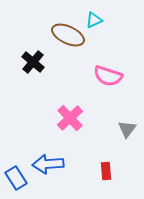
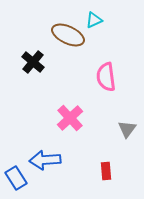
pink semicircle: moved 2 px left, 1 px down; rotated 64 degrees clockwise
blue arrow: moved 3 px left, 4 px up
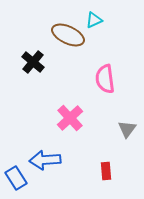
pink semicircle: moved 1 px left, 2 px down
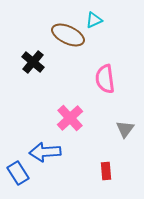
gray triangle: moved 2 px left
blue arrow: moved 8 px up
blue rectangle: moved 2 px right, 5 px up
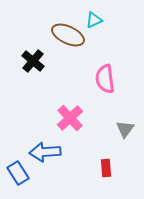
black cross: moved 1 px up
red rectangle: moved 3 px up
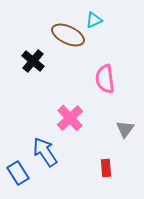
blue arrow: rotated 60 degrees clockwise
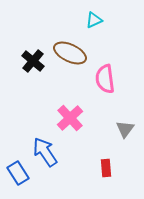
brown ellipse: moved 2 px right, 18 px down
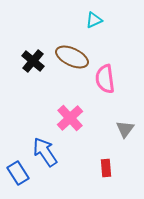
brown ellipse: moved 2 px right, 4 px down
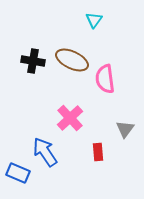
cyan triangle: rotated 30 degrees counterclockwise
brown ellipse: moved 3 px down
black cross: rotated 30 degrees counterclockwise
red rectangle: moved 8 px left, 16 px up
blue rectangle: rotated 35 degrees counterclockwise
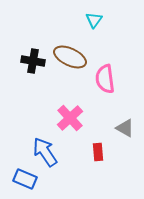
brown ellipse: moved 2 px left, 3 px up
gray triangle: moved 1 px up; rotated 36 degrees counterclockwise
blue rectangle: moved 7 px right, 6 px down
